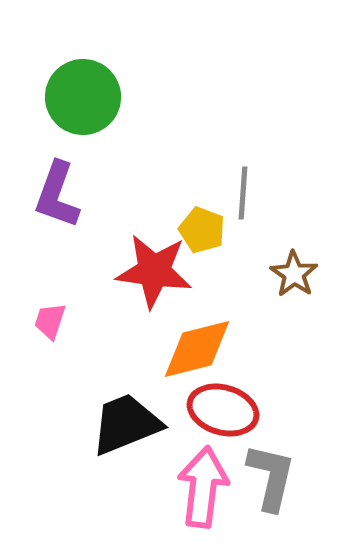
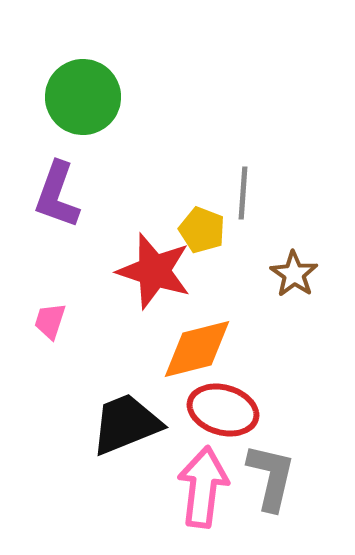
red star: rotated 10 degrees clockwise
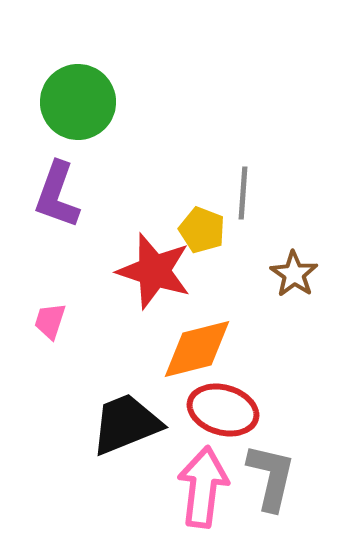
green circle: moved 5 px left, 5 px down
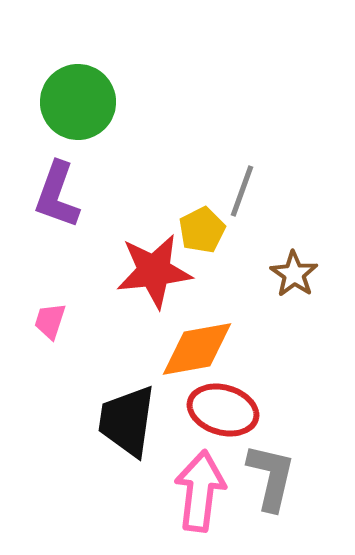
gray line: moved 1 px left, 2 px up; rotated 16 degrees clockwise
yellow pentagon: rotated 24 degrees clockwise
red star: rotated 24 degrees counterclockwise
orange diamond: rotated 4 degrees clockwise
black trapezoid: moved 1 px right, 3 px up; rotated 60 degrees counterclockwise
pink arrow: moved 3 px left, 4 px down
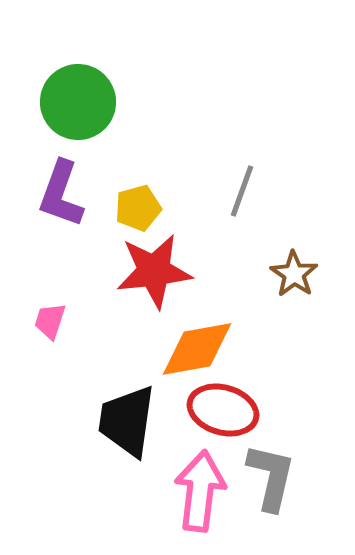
purple L-shape: moved 4 px right, 1 px up
yellow pentagon: moved 64 px left, 22 px up; rotated 12 degrees clockwise
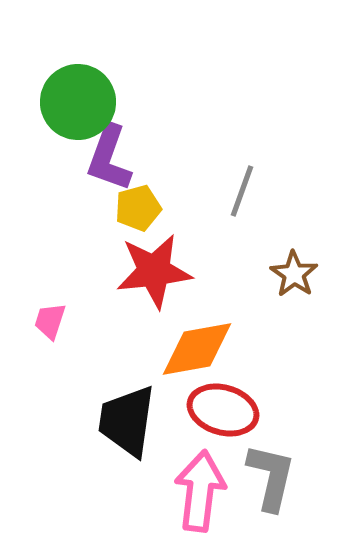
purple L-shape: moved 48 px right, 36 px up
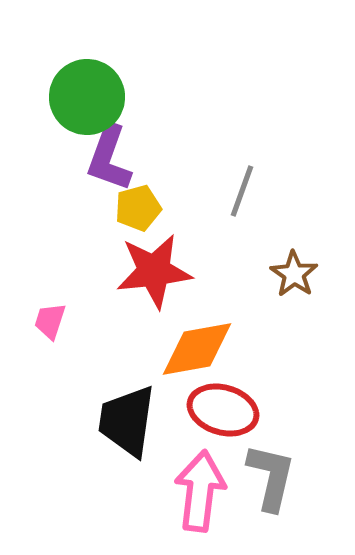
green circle: moved 9 px right, 5 px up
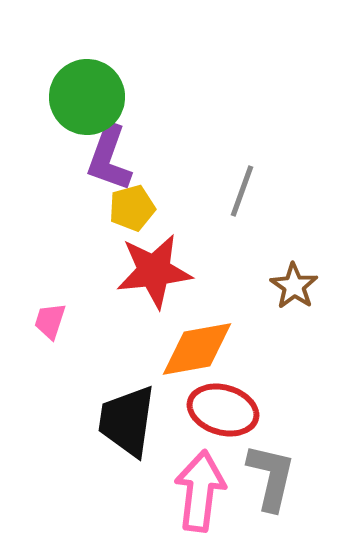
yellow pentagon: moved 6 px left
brown star: moved 12 px down
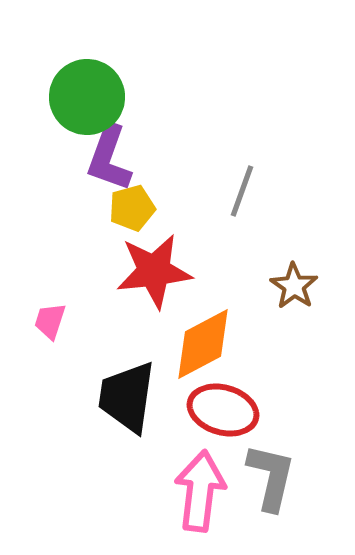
orange diamond: moved 6 px right, 5 px up; rotated 18 degrees counterclockwise
black trapezoid: moved 24 px up
